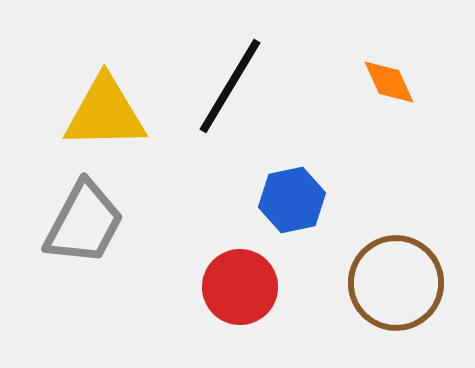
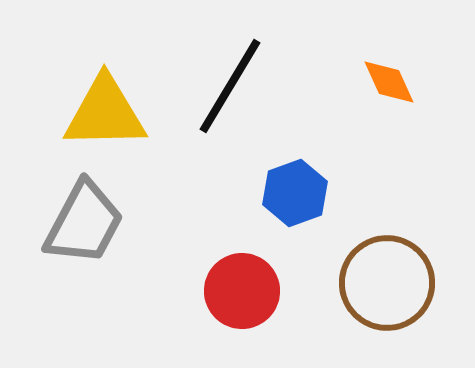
blue hexagon: moved 3 px right, 7 px up; rotated 8 degrees counterclockwise
brown circle: moved 9 px left
red circle: moved 2 px right, 4 px down
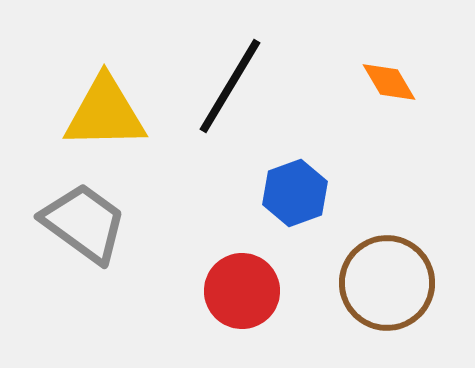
orange diamond: rotated 6 degrees counterclockwise
gray trapezoid: rotated 82 degrees counterclockwise
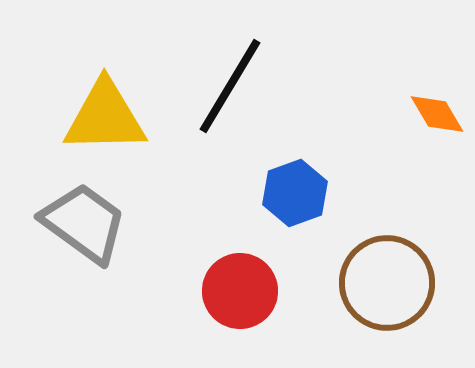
orange diamond: moved 48 px right, 32 px down
yellow triangle: moved 4 px down
red circle: moved 2 px left
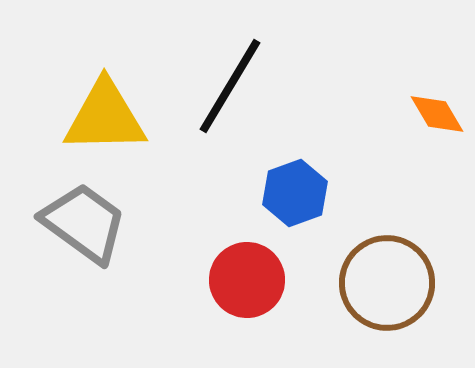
red circle: moved 7 px right, 11 px up
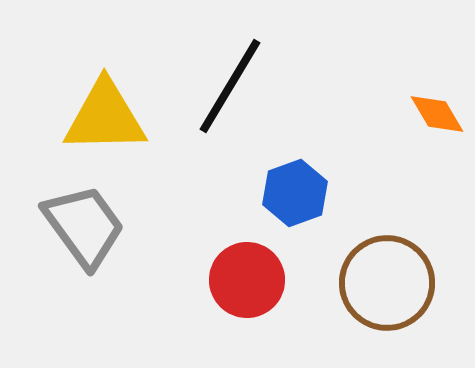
gray trapezoid: moved 3 px down; rotated 18 degrees clockwise
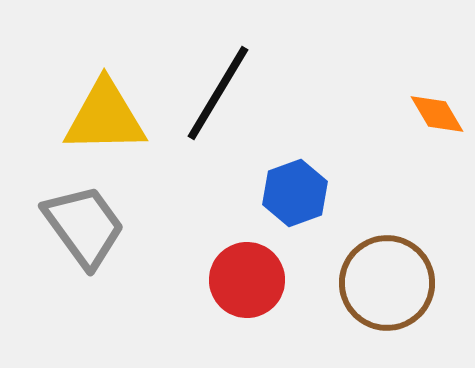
black line: moved 12 px left, 7 px down
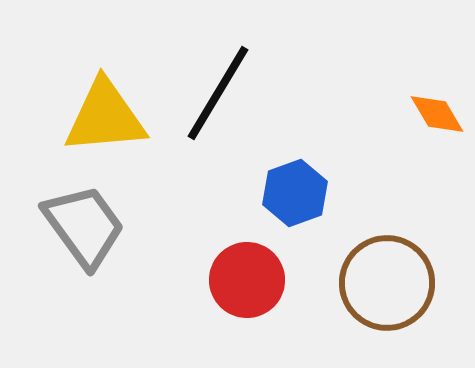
yellow triangle: rotated 4 degrees counterclockwise
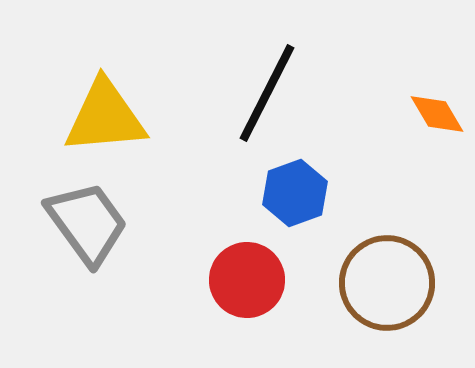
black line: moved 49 px right; rotated 4 degrees counterclockwise
gray trapezoid: moved 3 px right, 3 px up
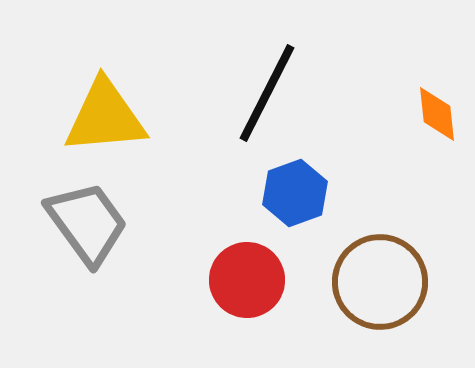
orange diamond: rotated 24 degrees clockwise
brown circle: moved 7 px left, 1 px up
